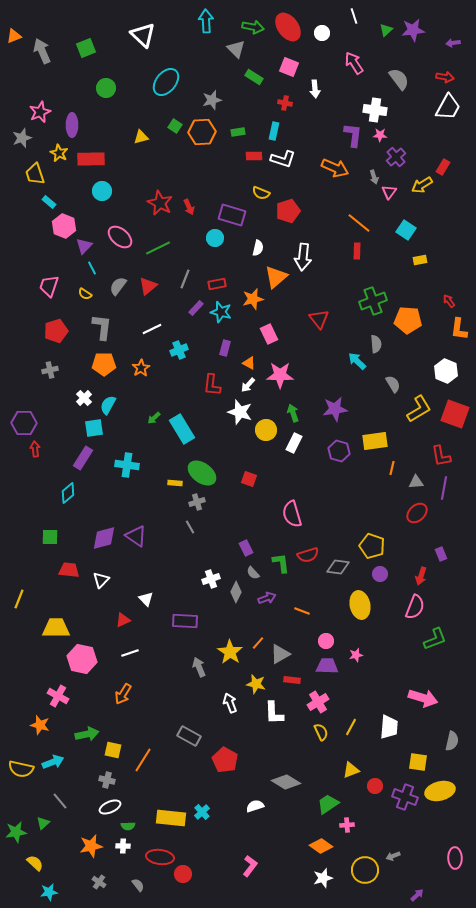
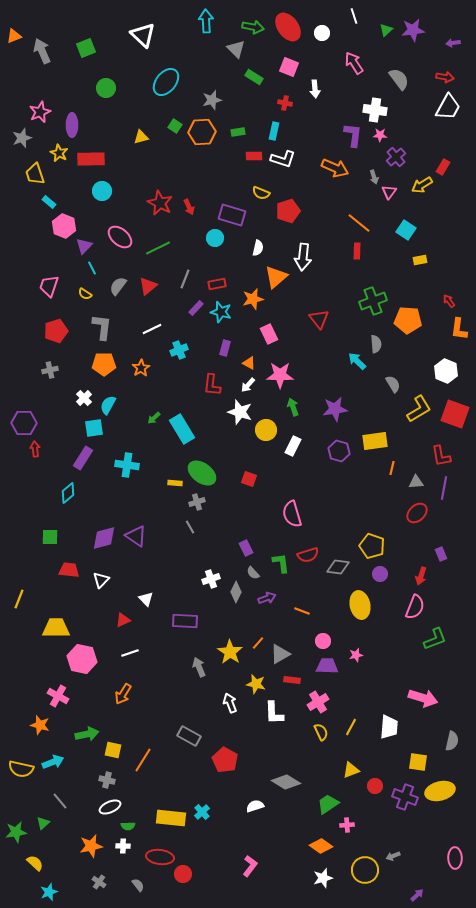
green arrow at (293, 413): moved 6 px up
white rectangle at (294, 443): moved 1 px left, 3 px down
pink circle at (326, 641): moved 3 px left
cyan star at (49, 892): rotated 12 degrees counterclockwise
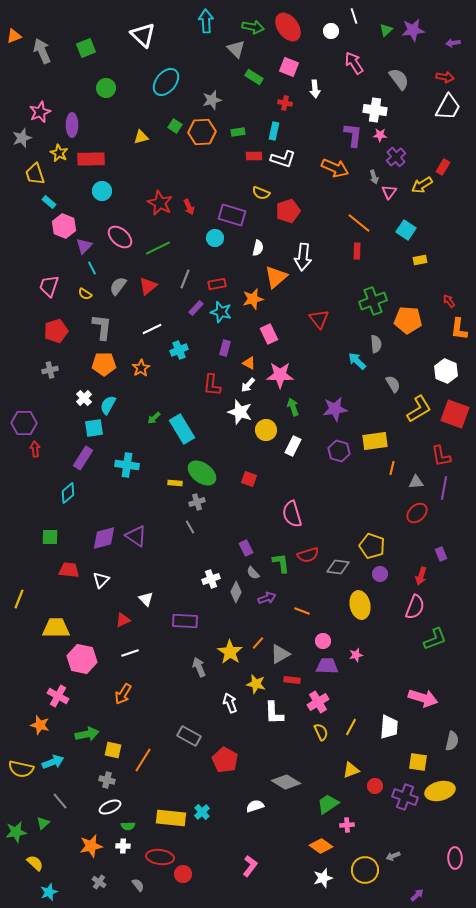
white circle at (322, 33): moved 9 px right, 2 px up
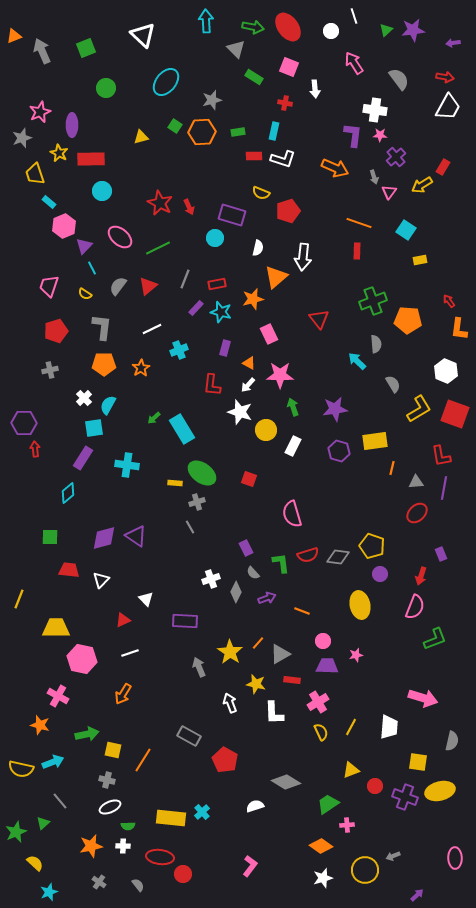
orange line at (359, 223): rotated 20 degrees counterclockwise
pink hexagon at (64, 226): rotated 15 degrees clockwise
gray diamond at (338, 567): moved 10 px up
green star at (16, 832): rotated 15 degrees counterclockwise
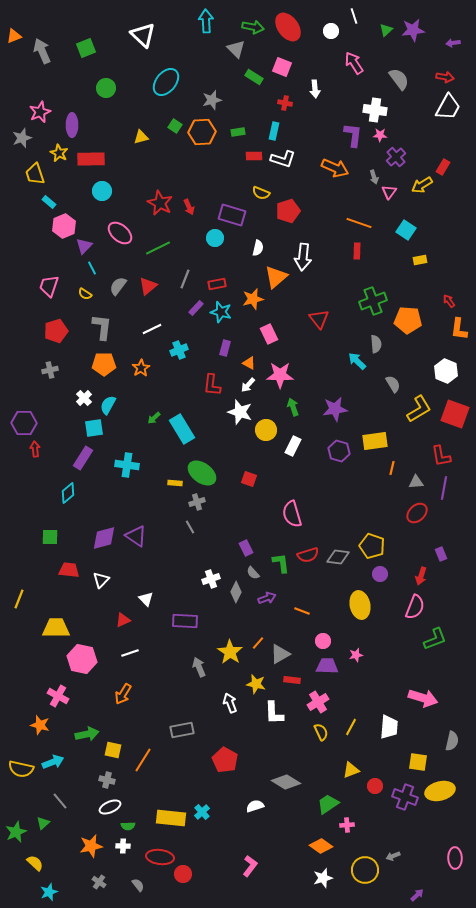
pink square at (289, 67): moved 7 px left
pink ellipse at (120, 237): moved 4 px up
gray rectangle at (189, 736): moved 7 px left, 6 px up; rotated 40 degrees counterclockwise
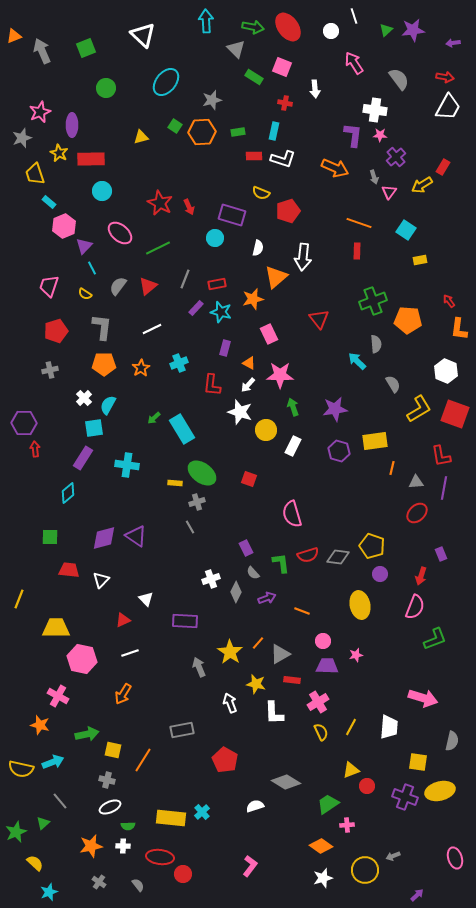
cyan cross at (179, 350): moved 13 px down
red circle at (375, 786): moved 8 px left
pink ellipse at (455, 858): rotated 15 degrees counterclockwise
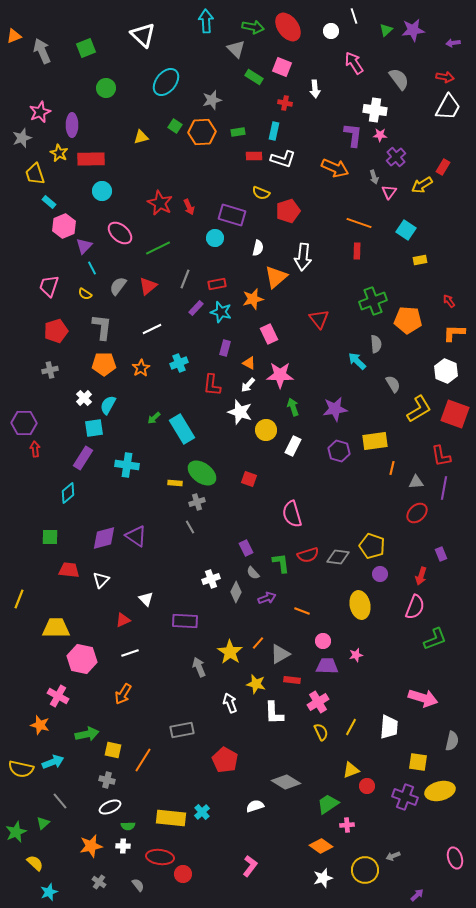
orange L-shape at (459, 329): moved 5 px left, 4 px down; rotated 85 degrees clockwise
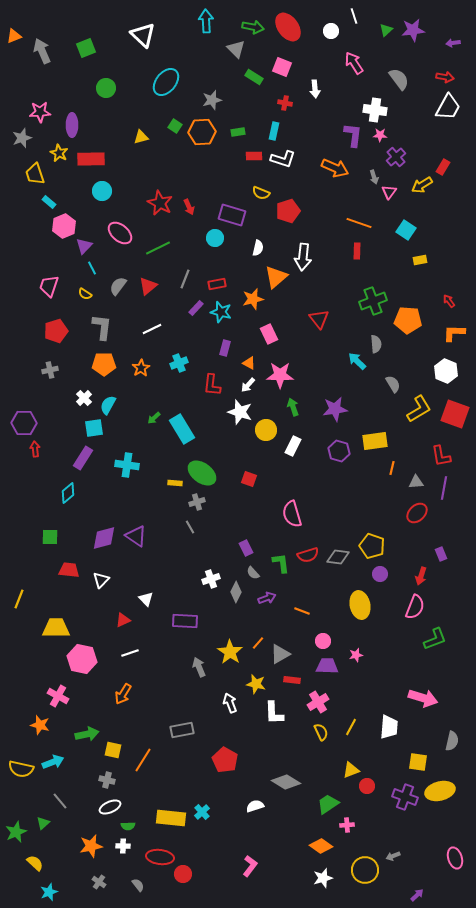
pink star at (40, 112): rotated 20 degrees clockwise
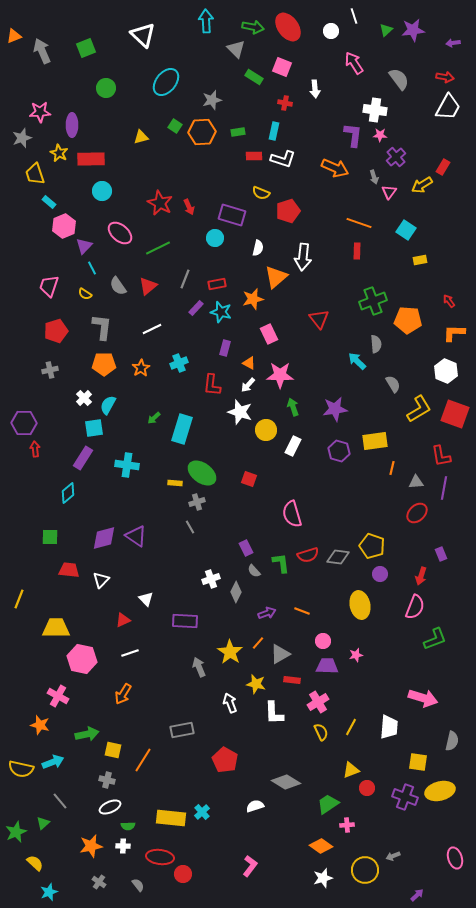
gray semicircle at (118, 286): rotated 72 degrees counterclockwise
cyan rectangle at (182, 429): rotated 48 degrees clockwise
gray semicircle at (253, 573): moved 1 px right, 2 px up
purple arrow at (267, 598): moved 15 px down
red circle at (367, 786): moved 2 px down
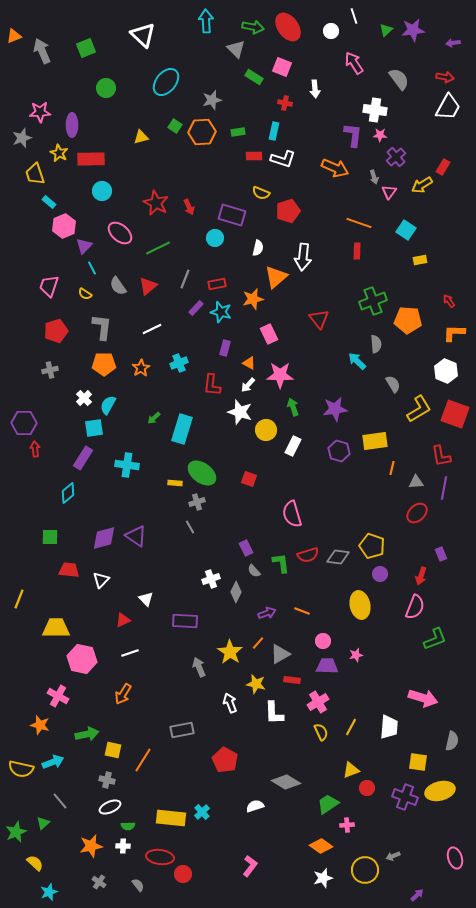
red star at (160, 203): moved 4 px left
